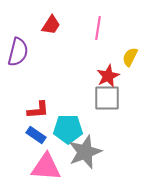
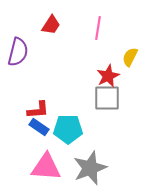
blue rectangle: moved 3 px right, 8 px up
gray star: moved 5 px right, 16 px down
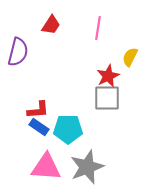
gray star: moved 3 px left, 1 px up
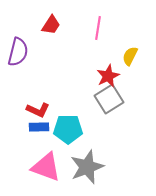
yellow semicircle: moved 1 px up
gray square: moved 2 px right, 1 px down; rotated 32 degrees counterclockwise
red L-shape: rotated 30 degrees clockwise
blue rectangle: rotated 36 degrees counterclockwise
pink triangle: rotated 16 degrees clockwise
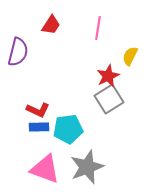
cyan pentagon: rotated 8 degrees counterclockwise
pink triangle: moved 1 px left, 2 px down
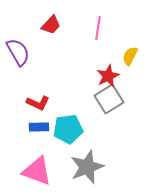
red trapezoid: rotated 10 degrees clockwise
purple semicircle: rotated 44 degrees counterclockwise
red L-shape: moved 7 px up
pink triangle: moved 8 px left, 2 px down
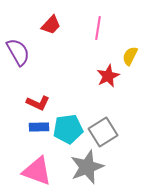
gray square: moved 6 px left, 33 px down
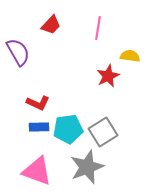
yellow semicircle: rotated 72 degrees clockwise
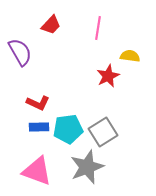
purple semicircle: moved 2 px right
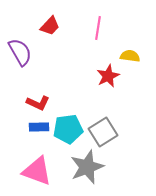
red trapezoid: moved 1 px left, 1 px down
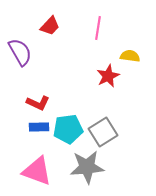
gray star: rotated 16 degrees clockwise
